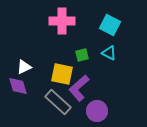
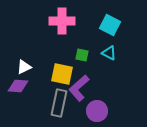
green square: rotated 24 degrees clockwise
purple diamond: rotated 70 degrees counterclockwise
gray rectangle: moved 1 px right, 1 px down; rotated 60 degrees clockwise
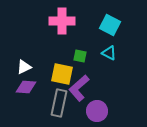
green square: moved 2 px left, 1 px down
purple diamond: moved 8 px right, 1 px down
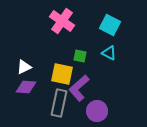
pink cross: rotated 35 degrees clockwise
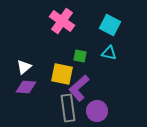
cyan triangle: rotated 14 degrees counterclockwise
white triangle: rotated 14 degrees counterclockwise
gray rectangle: moved 9 px right, 5 px down; rotated 20 degrees counterclockwise
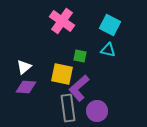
cyan triangle: moved 1 px left, 3 px up
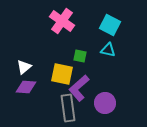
purple circle: moved 8 px right, 8 px up
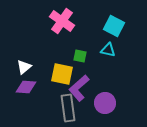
cyan square: moved 4 px right, 1 px down
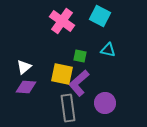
cyan square: moved 14 px left, 10 px up
purple L-shape: moved 5 px up
